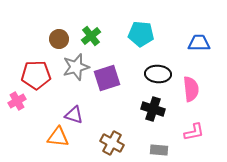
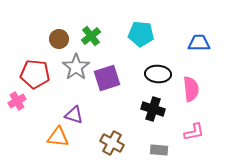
gray star: rotated 20 degrees counterclockwise
red pentagon: moved 1 px left, 1 px up; rotated 8 degrees clockwise
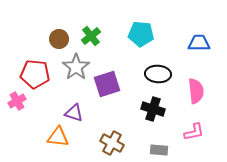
purple square: moved 6 px down
pink semicircle: moved 5 px right, 2 px down
purple triangle: moved 2 px up
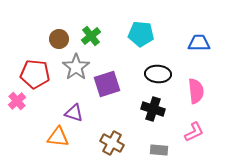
pink cross: rotated 12 degrees counterclockwise
pink L-shape: rotated 15 degrees counterclockwise
